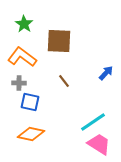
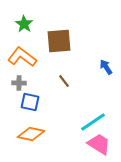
brown square: rotated 8 degrees counterclockwise
blue arrow: moved 6 px up; rotated 77 degrees counterclockwise
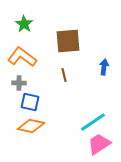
brown square: moved 9 px right
blue arrow: moved 2 px left; rotated 42 degrees clockwise
brown line: moved 6 px up; rotated 24 degrees clockwise
orange diamond: moved 8 px up
pink trapezoid: rotated 65 degrees counterclockwise
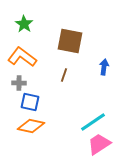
brown square: moved 2 px right; rotated 16 degrees clockwise
brown line: rotated 32 degrees clockwise
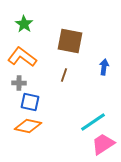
orange diamond: moved 3 px left
pink trapezoid: moved 4 px right
